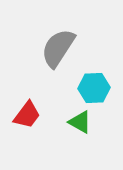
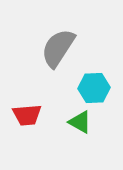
red trapezoid: rotated 48 degrees clockwise
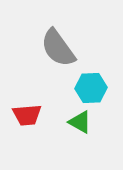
gray semicircle: rotated 69 degrees counterclockwise
cyan hexagon: moved 3 px left
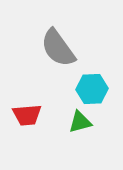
cyan hexagon: moved 1 px right, 1 px down
green triangle: rotated 45 degrees counterclockwise
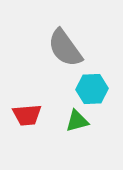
gray semicircle: moved 7 px right
green triangle: moved 3 px left, 1 px up
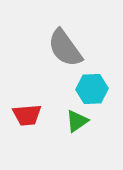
green triangle: rotated 20 degrees counterclockwise
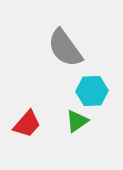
cyan hexagon: moved 2 px down
red trapezoid: moved 9 px down; rotated 44 degrees counterclockwise
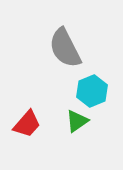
gray semicircle: rotated 9 degrees clockwise
cyan hexagon: rotated 20 degrees counterclockwise
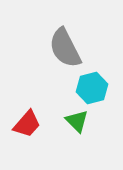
cyan hexagon: moved 3 px up; rotated 8 degrees clockwise
green triangle: rotated 40 degrees counterclockwise
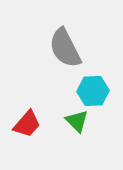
cyan hexagon: moved 1 px right, 3 px down; rotated 12 degrees clockwise
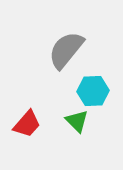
gray semicircle: moved 1 px right, 2 px down; rotated 66 degrees clockwise
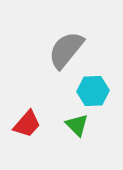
green triangle: moved 4 px down
